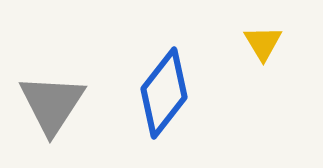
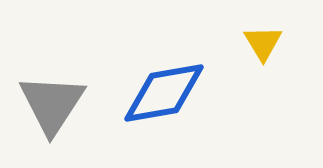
blue diamond: rotated 42 degrees clockwise
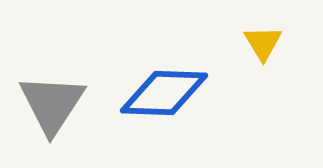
blue diamond: rotated 12 degrees clockwise
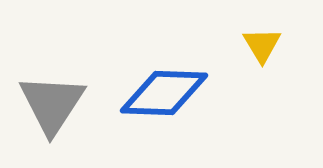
yellow triangle: moved 1 px left, 2 px down
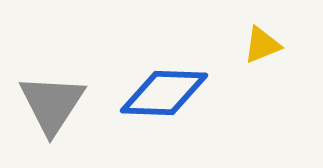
yellow triangle: rotated 39 degrees clockwise
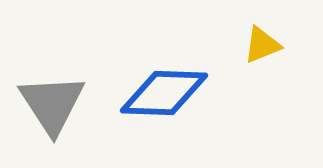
gray triangle: rotated 6 degrees counterclockwise
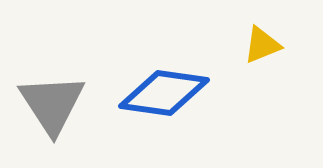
blue diamond: rotated 6 degrees clockwise
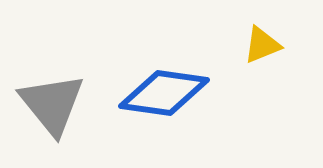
gray triangle: rotated 6 degrees counterclockwise
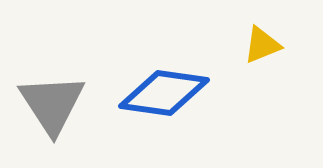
gray triangle: rotated 6 degrees clockwise
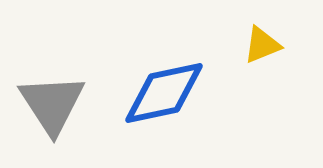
blue diamond: rotated 20 degrees counterclockwise
